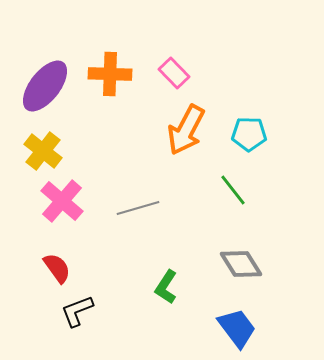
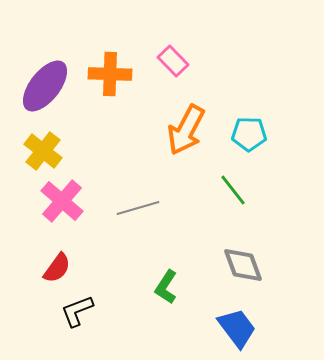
pink rectangle: moved 1 px left, 12 px up
gray diamond: moved 2 px right, 1 px down; rotated 12 degrees clockwise
red semicircle: rotated 72 degrees clockwise
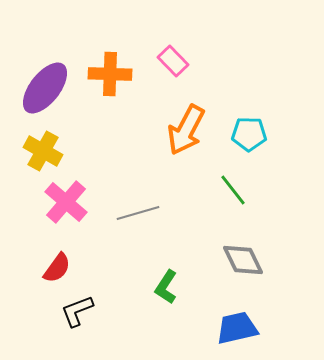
purple ellipse: moved 2 px down
yellow cross: rotated 9 degrees counterclockwise
pink cross: moved 4 px right, 1 px down
gray line: moved 5 px down
gray diamond: moved 5 px up; rotated 6 degrees counterclockwise
blue trapezoid: rotated 66 degrees counterclockwise
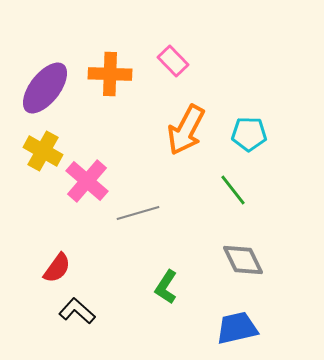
pink cross: moved 21 px right, 21 px up
black L-shape: rotated 63 degrees clockwise
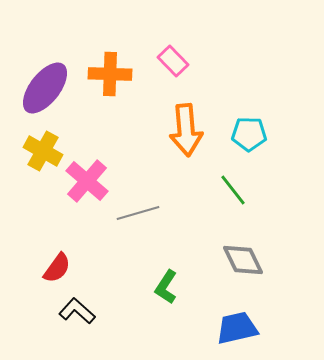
orange arrow: rotated 33 degrees counterclockwise
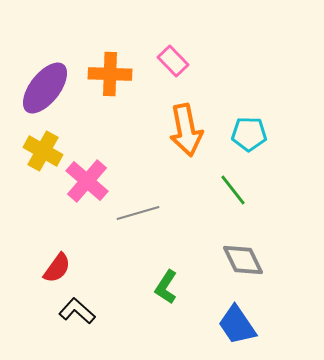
orange arrow: rotated 6 degrees counterclockwise
blue trapezoid: moved 3 px up; rotated 111 degrees counterclockwise
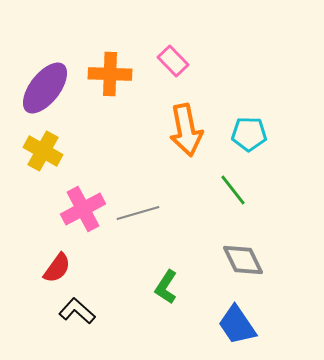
pink cross: moved 4 px left, 28 px down; rotated 21 degrees clockwise
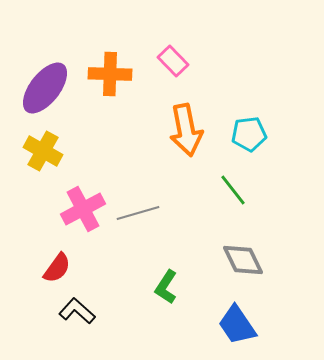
cyan pentagon: rotated 8 degrees counterclockwise
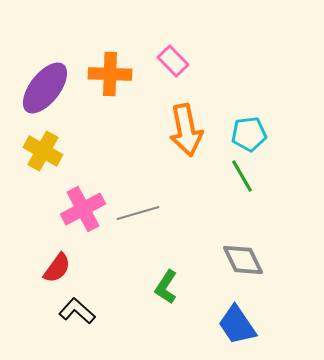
green line: moved 9 px right, 14 px up; rotated 8 degrees clockwise
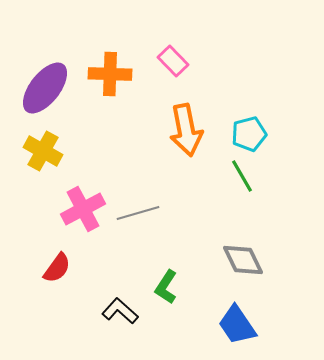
cyan pentagon: rotated 8 degrees counterclockwise
black L-shape: moved 43 px right
